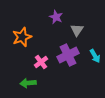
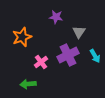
purple star: rotated 16 degrees counterclockwise
gray triangle: moved 2 px right, 2 px down
green arrow: moved 1 px down
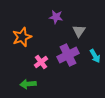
gray triangle: moved 1 px up
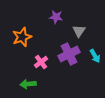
purple cross: moved 1 px right, 1 px up
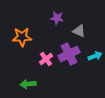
purple star: moved 1 px right, 1 px down
gray triangle: rotated 40 degrees counterclockwise
orange star: rotated 18 degrees clockwise
cyan arrow: rotated 80 degrees counterclockwise
pink cross: moved 5 px right, 3 px up
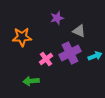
purple star: rotated 24 degrees counterclockwise
purple cross: moved 1 px right, 1 px up
green arrow: moved 3 px right, 3 px up
